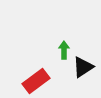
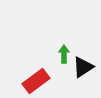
green arrow: moved 4 px down
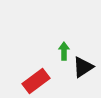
green arrow: moved 3 px up
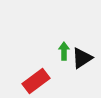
black triangle: moved 1 px left, 9 px up
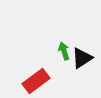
green arrow: rotated 18 degrees counterclockwise
